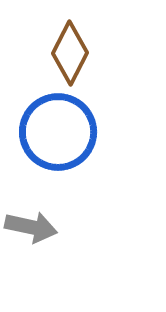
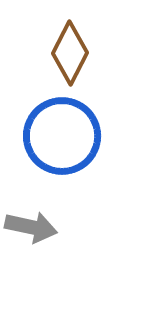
blue circle: moved 4 px right, 4 px down
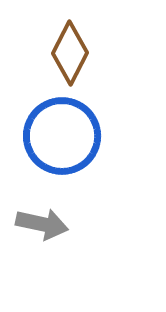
gray arrow: moved 11 px right, 3 px up
